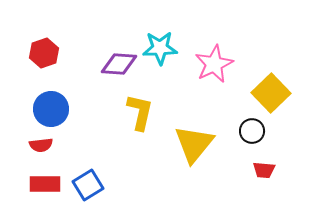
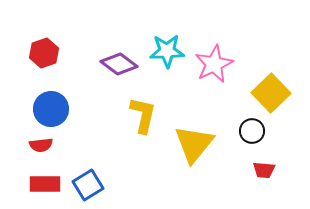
cyan star: moved 7 px right, 3 px down
purple diamond: rotated 33 degrees clockwise
yellow L-shape: moved 3 px right, 3 px down
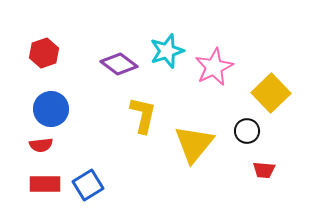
cyan star: rotated 16 degrees counterclockwise
pink star: moved 3 px down
black circle: moved 5 px left
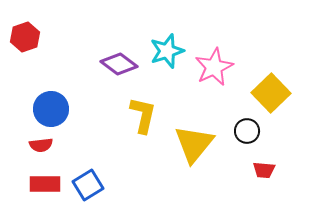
red hexagon: moved 19 px left, 16 px up
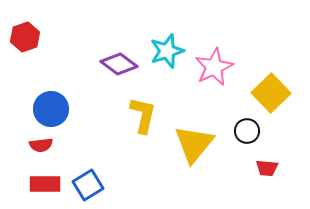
red trapezoid: moved 3 px right, 2 px up
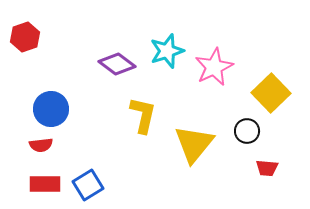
purple diamond: moved 2 px left
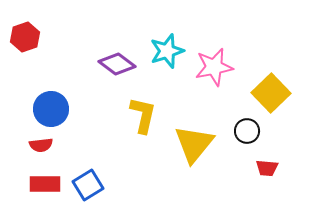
pink star: rotated 15 degrees clockwise
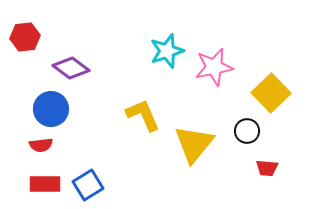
red hexagon: rotated 12 degrees clockwise
purple diamond: moved 46 px left, 4 px down
yellow L-shape: rotated 36 degrees counterclockwise
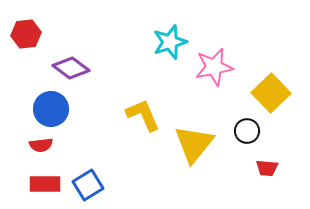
red hexagon: moved 1 px right, 3 px up
cyan star: moved 3 px right, 9 px up
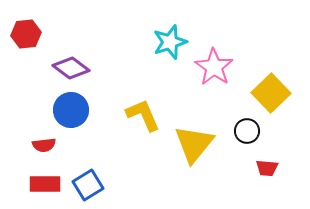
pink star: rotated 27 degrees counterclockwise
blue circle: moved 20 px right, 1 px down
red semicircle: moved 3 px right
